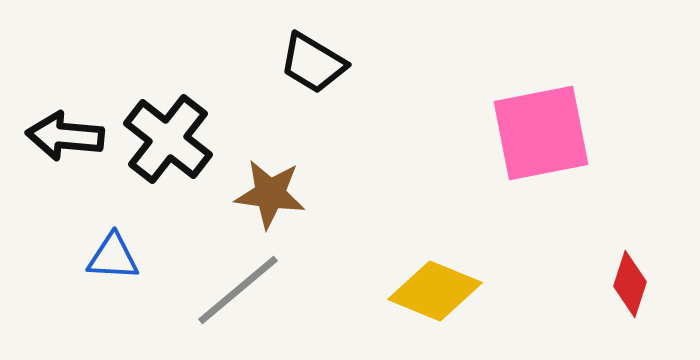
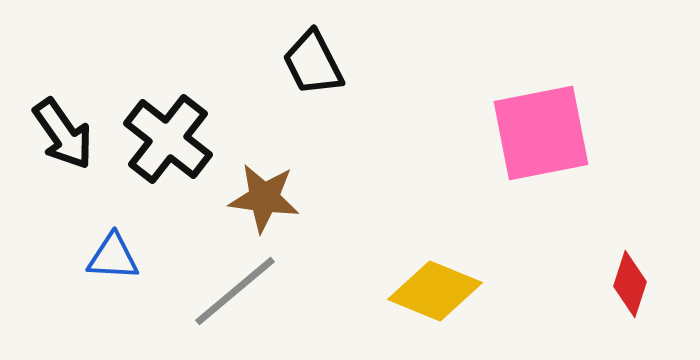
black trapezoid: rotated 32 degrees clockwise
black arrow: moved 2 px left, 2 px up; rotated 130 degrees counterclockwise
brown star: moved 6 px left, 4 px down
gray line: moved 3 px left, 1 px down
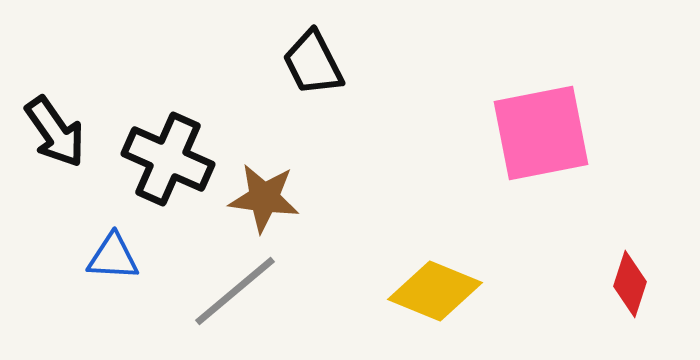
black arrow: moved 8 px left, 2 px up
black cross: moved 20 px down; rotated 14 degrees counterclockwise
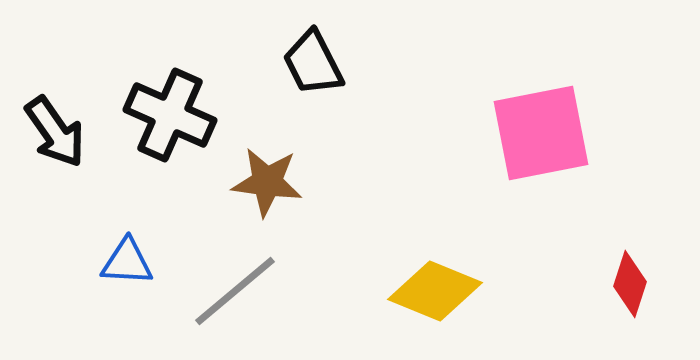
black cross: moved 2 px right, 44 px up
brown star: moved 3 px right, 16 px up
blue triangle: moved 14 px right, 5 px down
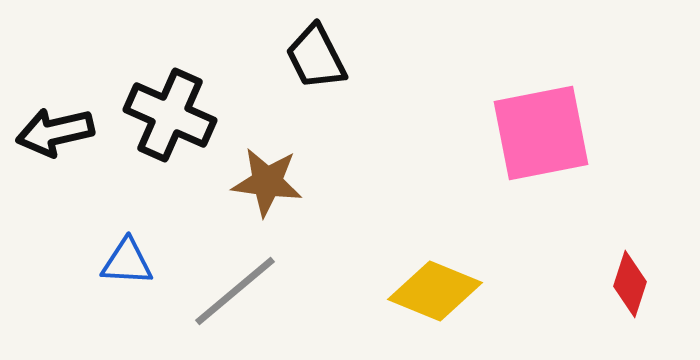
black trapezoid: moved 3 px right, 6 px up
black arrow: rotated 112 degrees clockwise
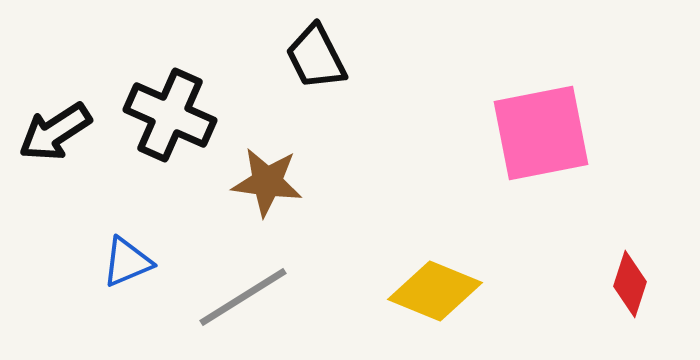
black arrow: rotated 20 degrees counterclockwise
blue triangle: rotated 26 degrees counterclockwise
gray line: moved 8 px right, 6 px down; rotated 8 degrees clockwise
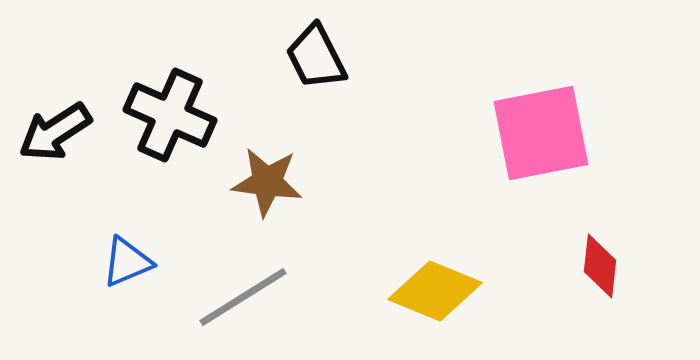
red diamond: moved 30 px left, 18 px up; rotated 12 degrees counterclockwise
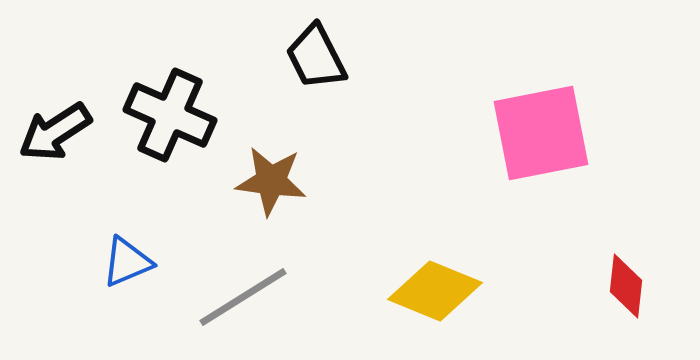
brown star: moved 4 px right, 1 px up
red diamond: moved 26 px right, 20 px down
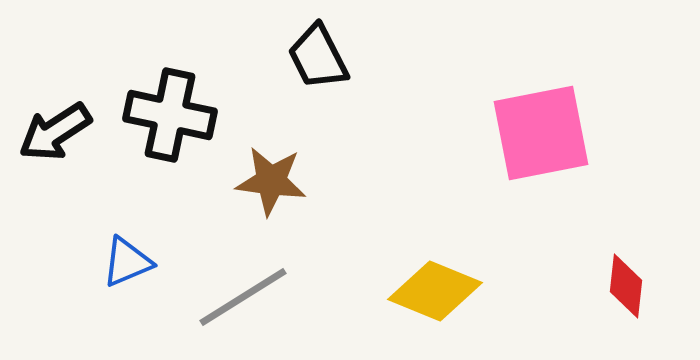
black trapezoid: moved 2 px right
black cross: rotated 12 degrees counterclockwise
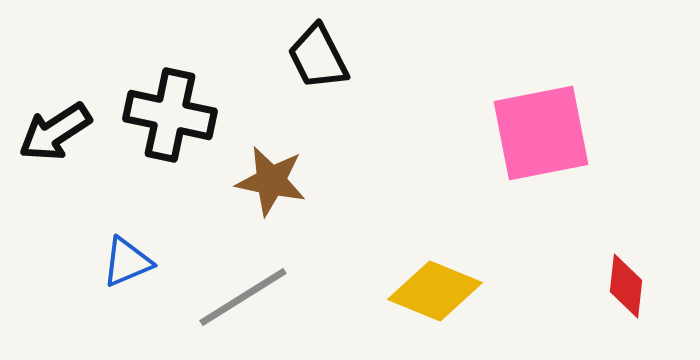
brown star: rotated 4 degrees clockwise
